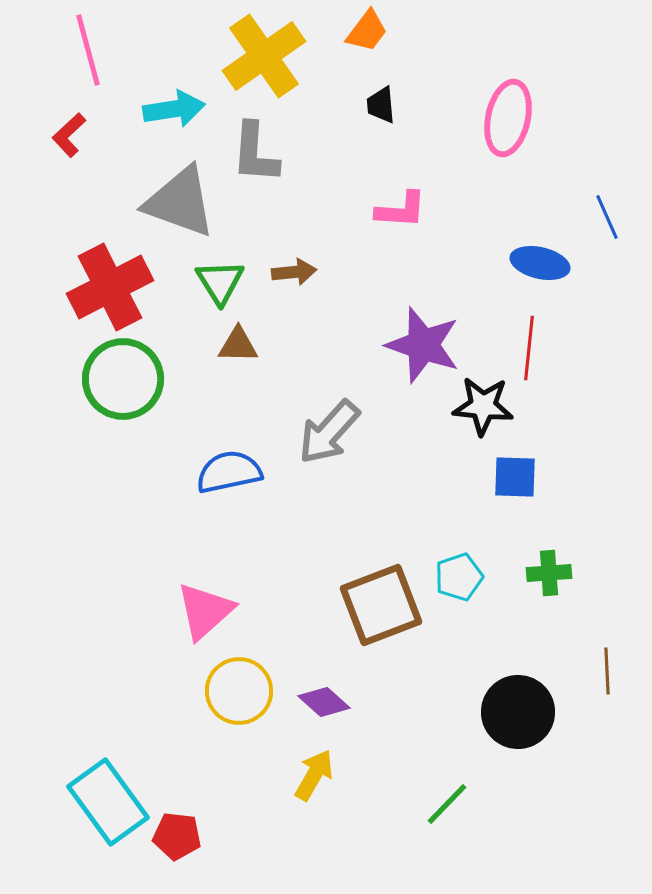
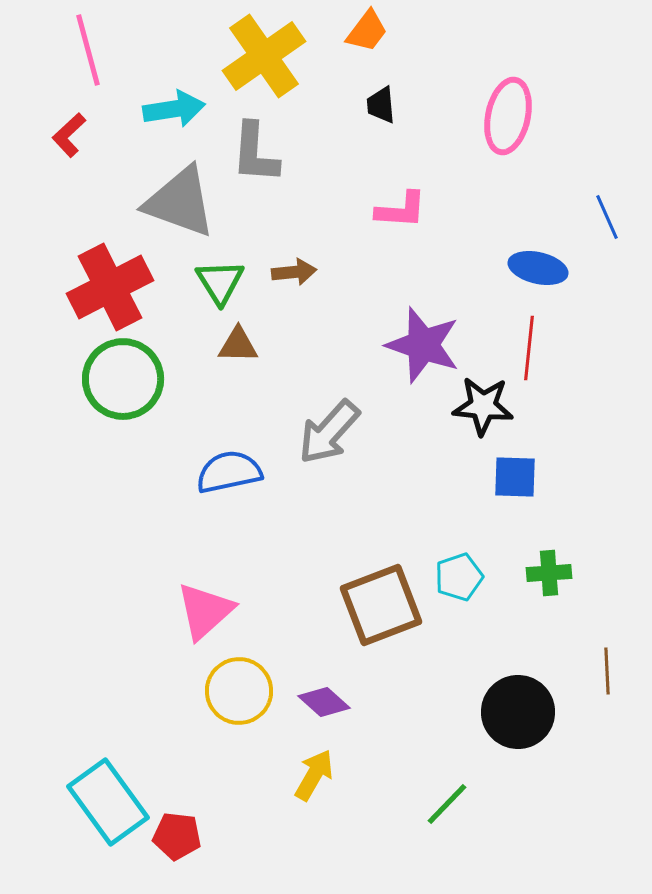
pink ellipse: moved 2 px up
blue ellipse: moved 2 px left, 5 px down
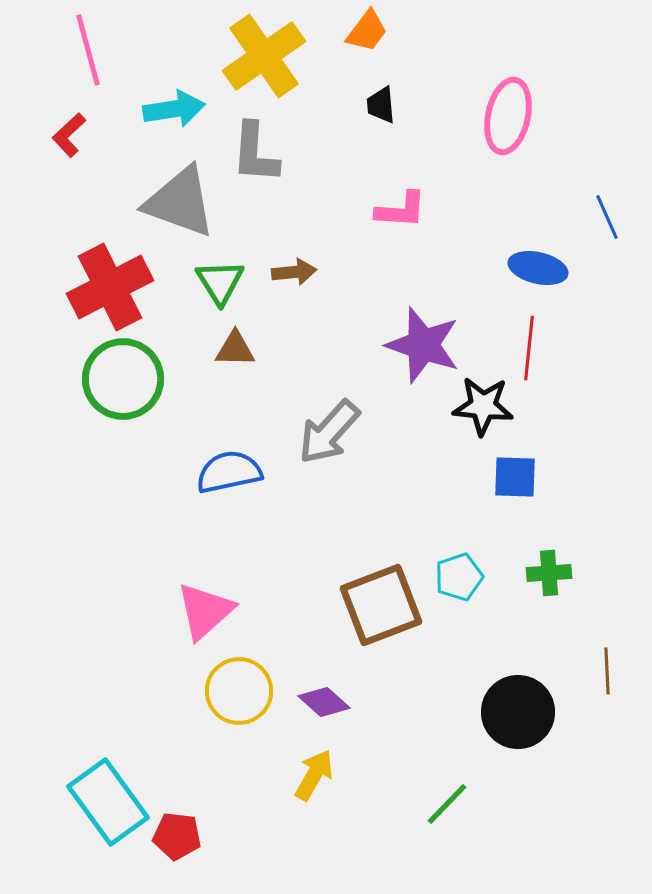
brown triangle: moved 3 px left, 4 px down
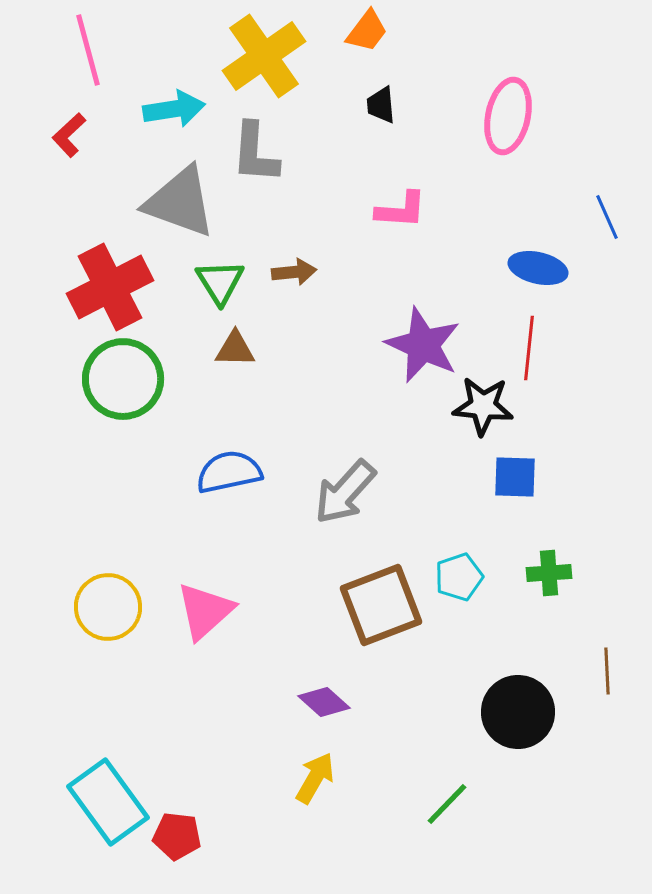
purple star: rotated 6 degrees clockwise
gray arrow: moved 16 px right, 60 px down
yellow circle: moved 131 px left, 84 px up
yellow arrow: moved 1 px right, 3 px down
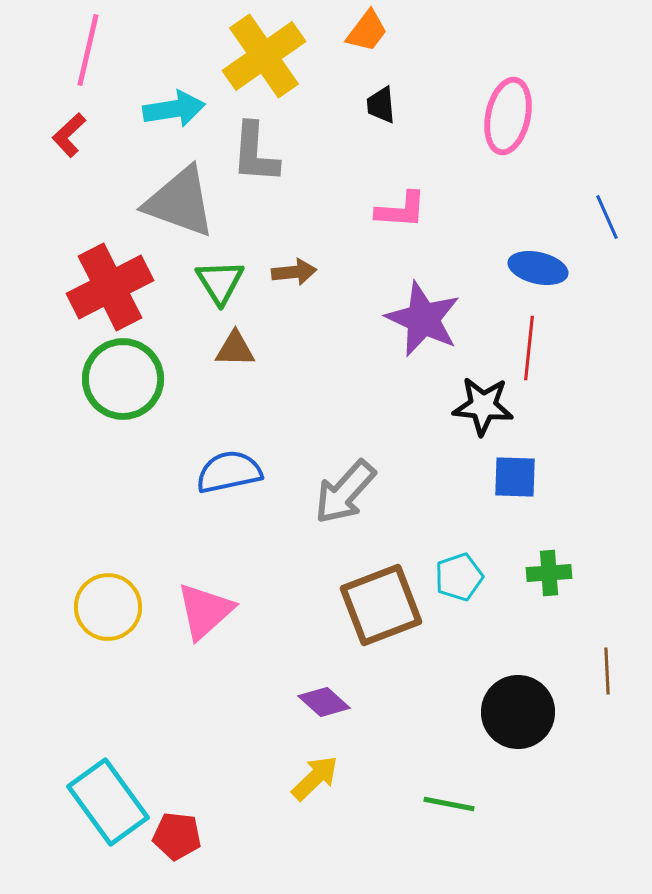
pink line: rotated 28 degrees clockwise
purple star: moved 26 px up
yellow arrow: rotated 16 degrees clockwise
green line: moved 2 px right; rotated 57 degrees clockwise
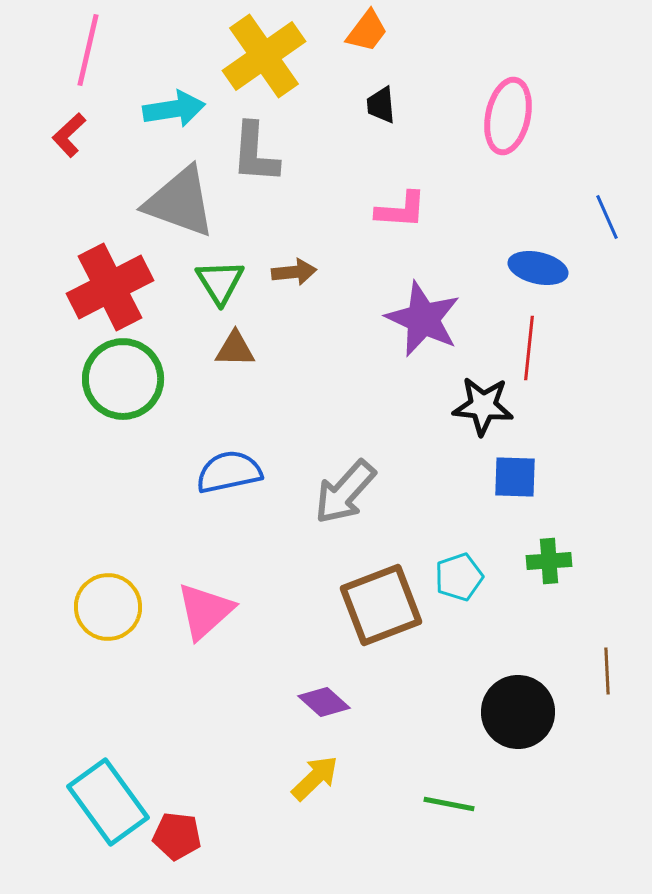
green cross: moved 12 px up
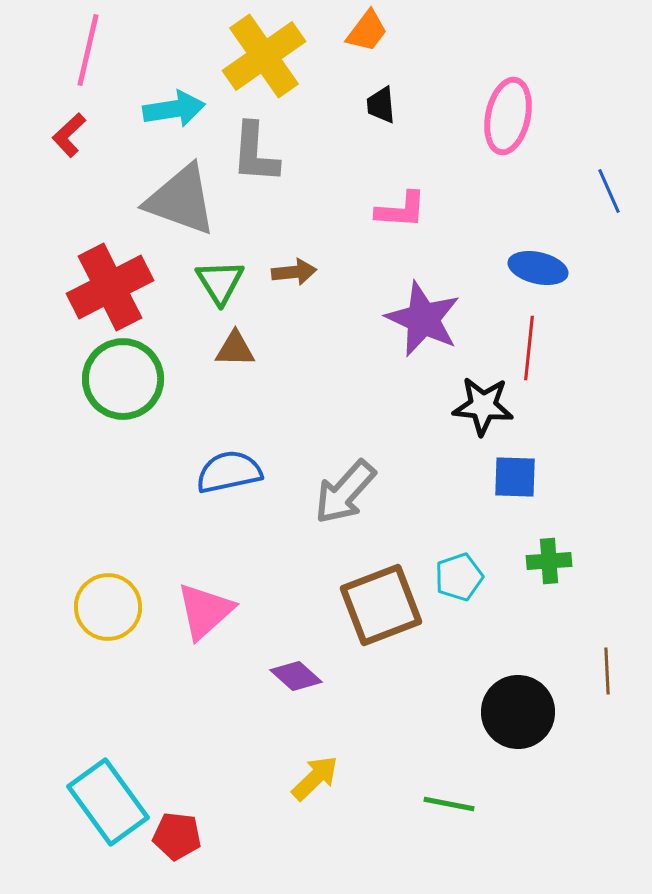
gray triangle: moved 1 px right, 2 px up
blue line: moved 2 px right, 26 px up
purple diamond: moved 28 px left, 26 px up
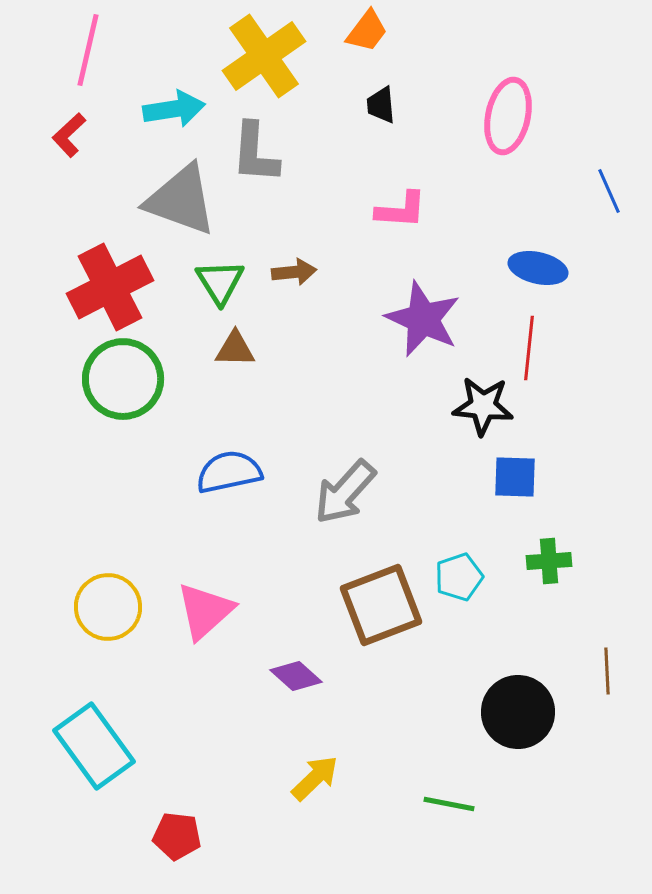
cyan rectangle: moved 14 px left, 56 px up
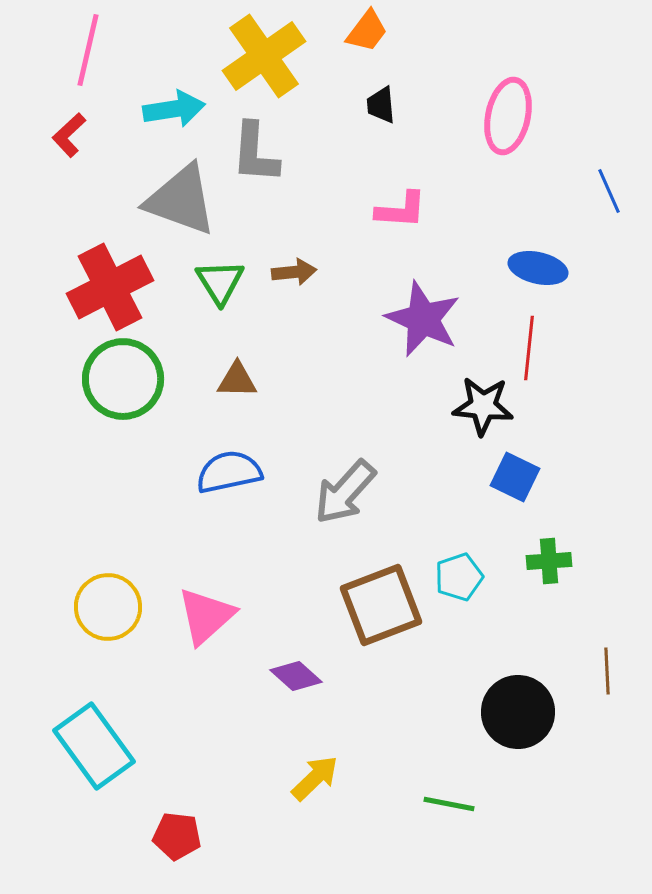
brown triangle: moved 2 px right, 31 px down
blue square: rotated 24 degrees clockwise
pink triangle: moved 1 px right, 5 px down
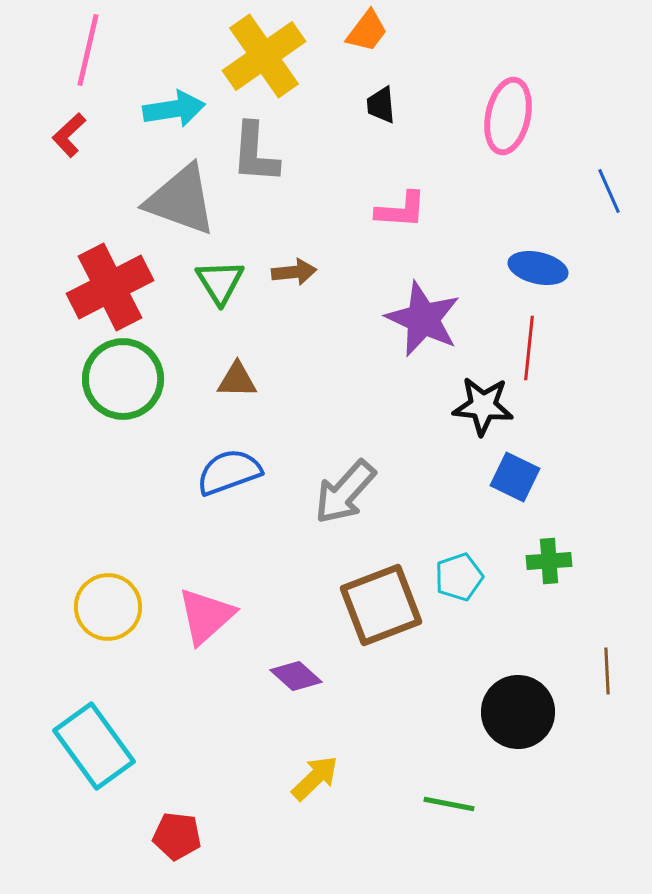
blue semicircle: rotated 8 degrees counterclockwise
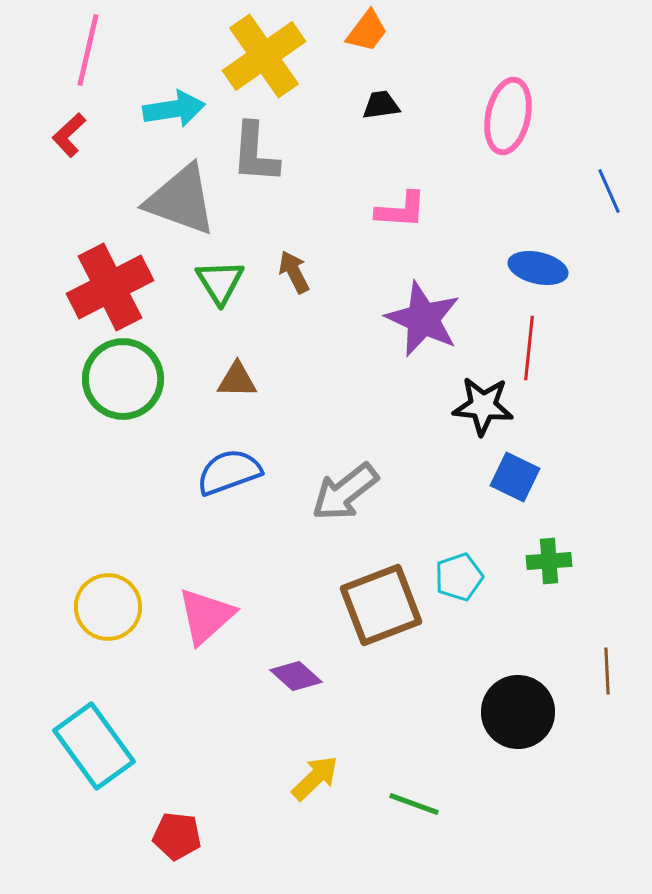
black trapezoid: rotated 87 degrees clockwise
brown arrow: rotated 111 degrees counterclockwise
gray arrow: rotated 10 degrees clockwise
green line: moved 35 px left; rotated 9 degrees clockwise
